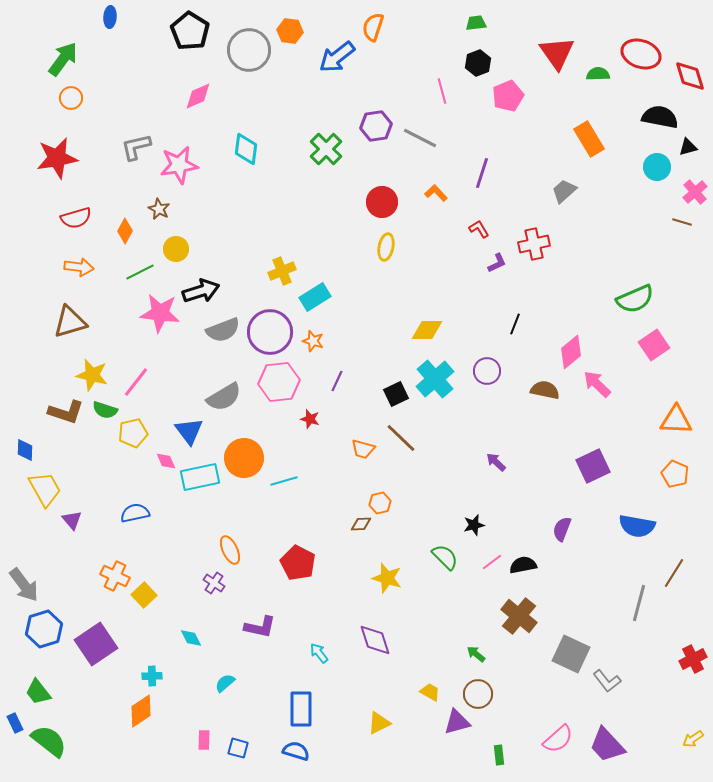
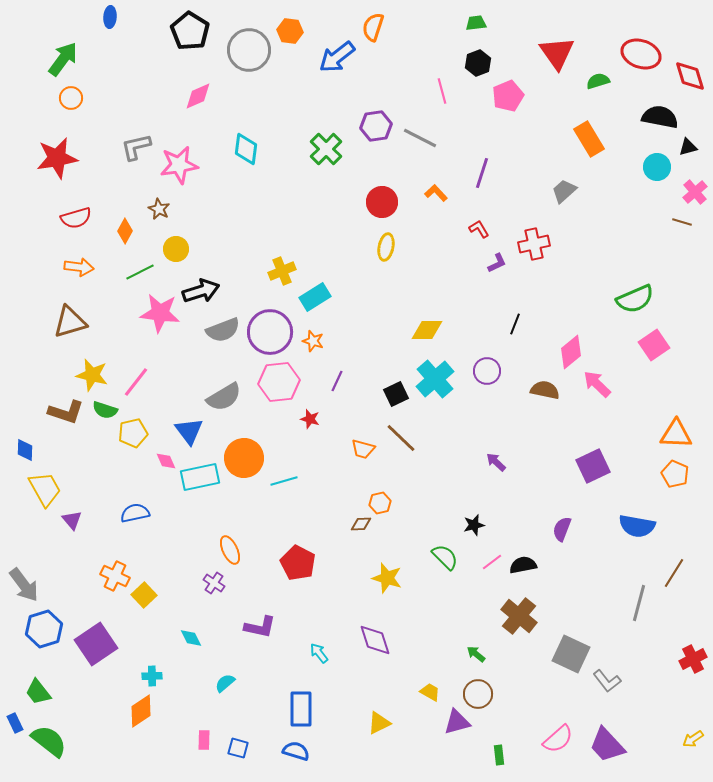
green semicircle at (598, 74): moved 7 px down; rotated 15 degrees counterclockwise
orange triangle at (676, 420): moved 14 px down
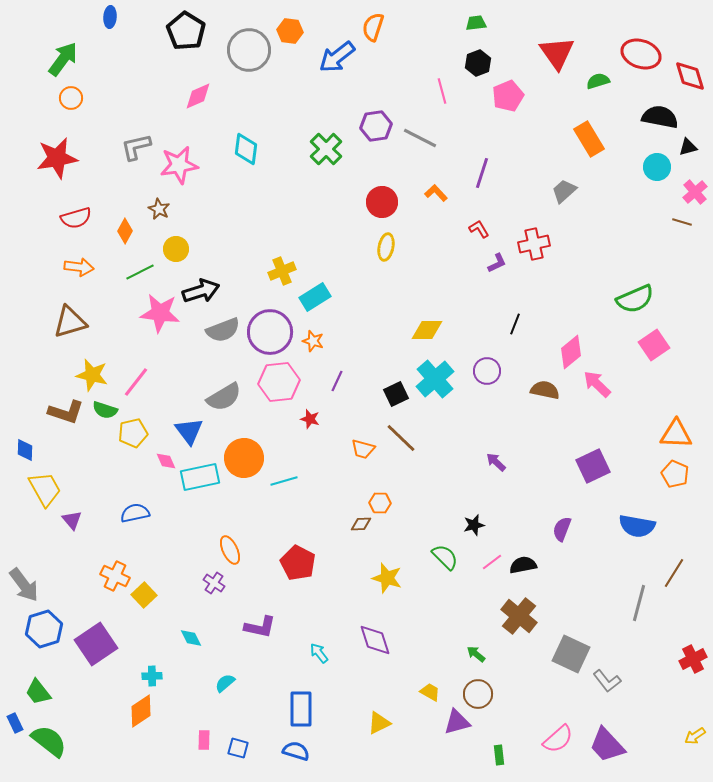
black pentagon at (190, 31): moved 4 px left
orange hexagon at (380, 503): rotated 15 degrees clockwise
yellow arrow at (693, 739): moved 2 px right, 3 px up
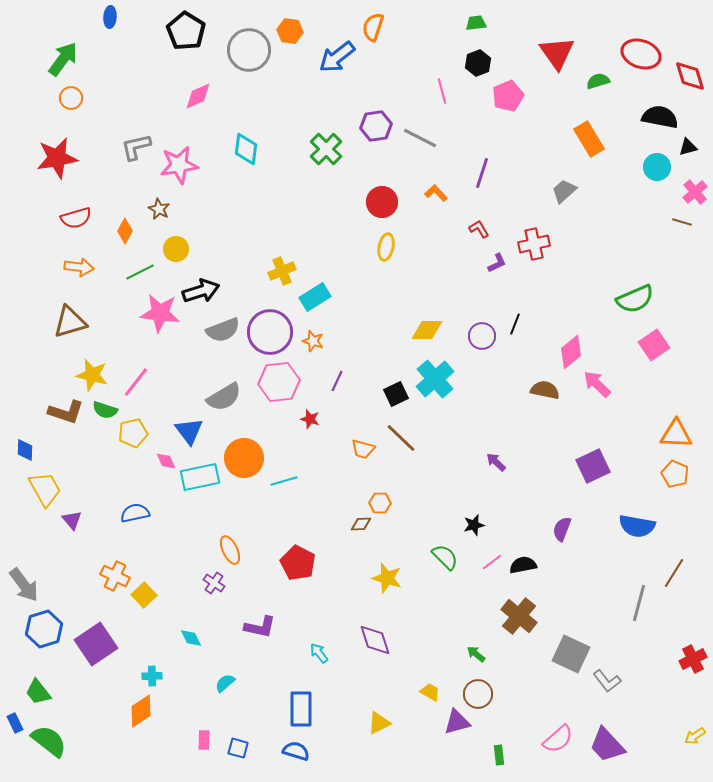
purple circle at (487, 371): moved 5 px left, 35 px up
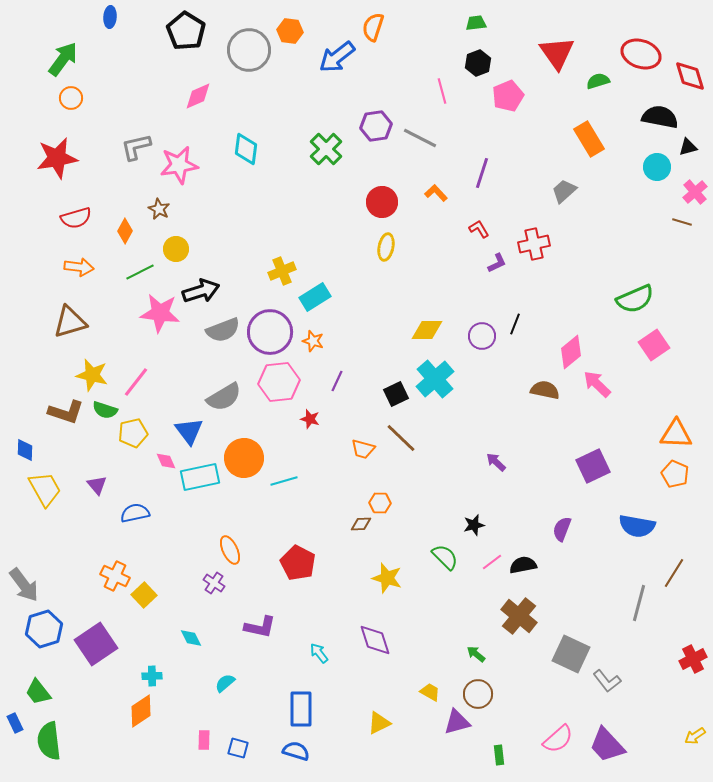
purple triangle at (72, 520): moved 25 px right, 35 px up
green semicircle at (49, 741): rotated 135 degrees counterclockwise
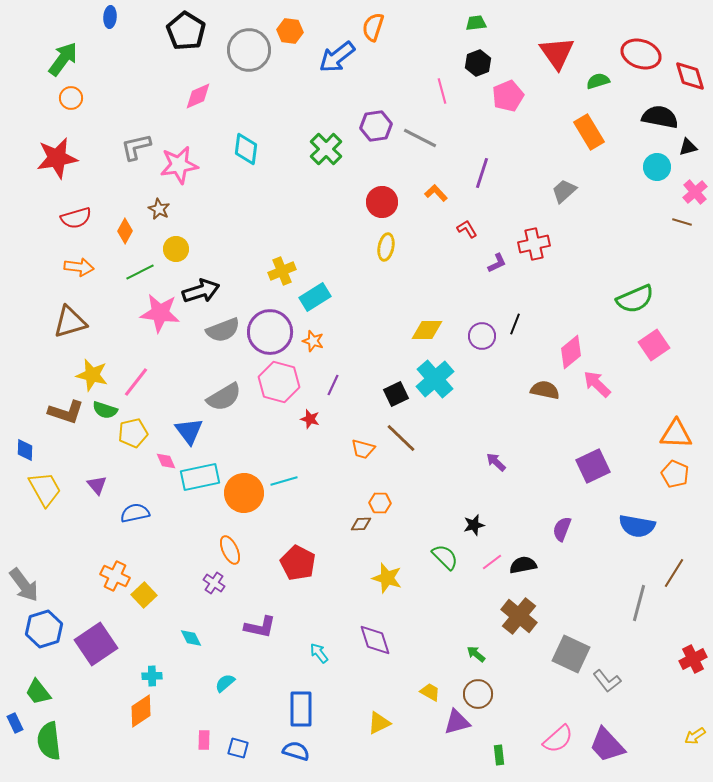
orange rectangle at (589, 139): moved 7 px up
red L-shape at (479, 229): moved 12 px left
purple line at (337, 381): moved 4 px left, 4 px down
pink hexagon at (279, 382): rotated 21 degrees clockwise
orange circle at (244, 458): moved 35 px down
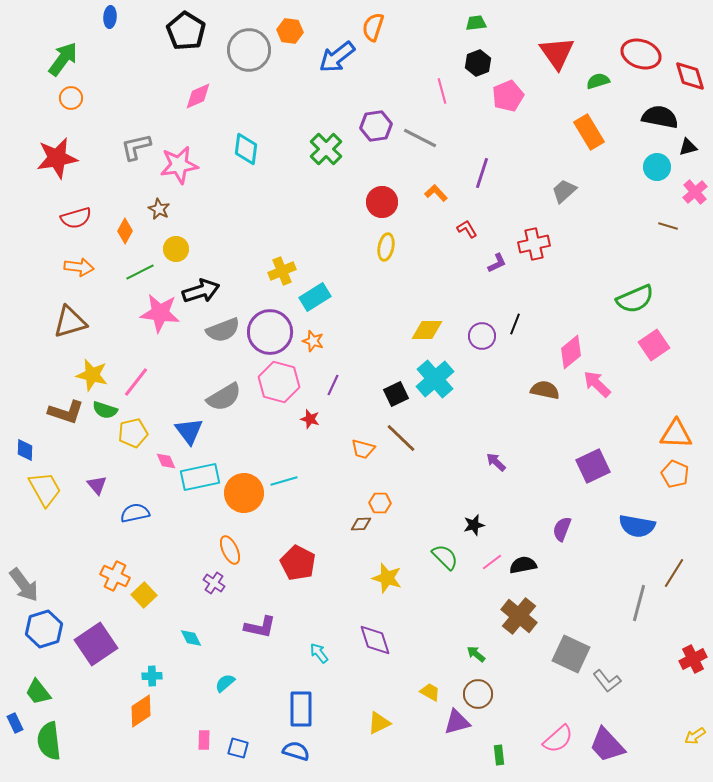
brown line at (682, 222): moved 14 px left, 4 px down
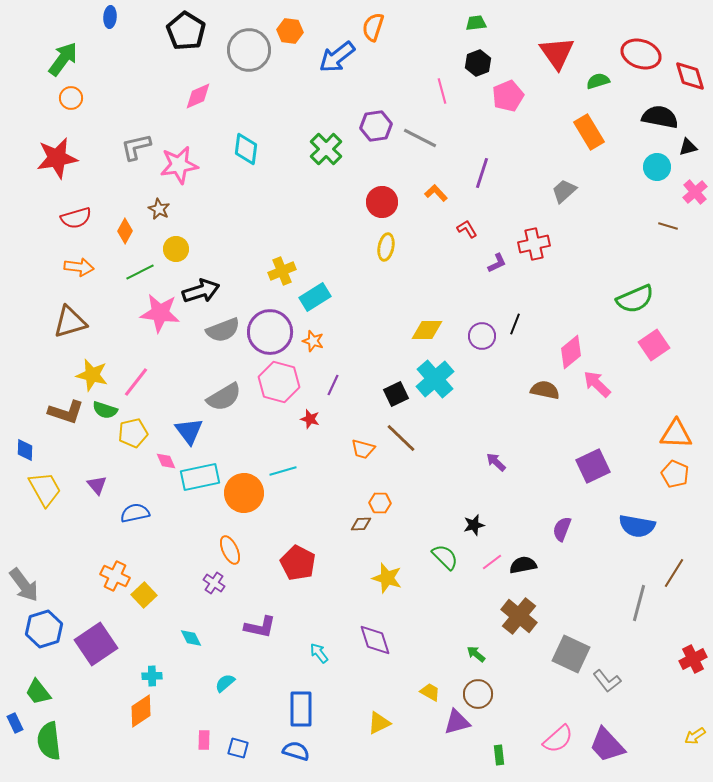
cyan line at (284, 481): moved 1 px left, 10 px up
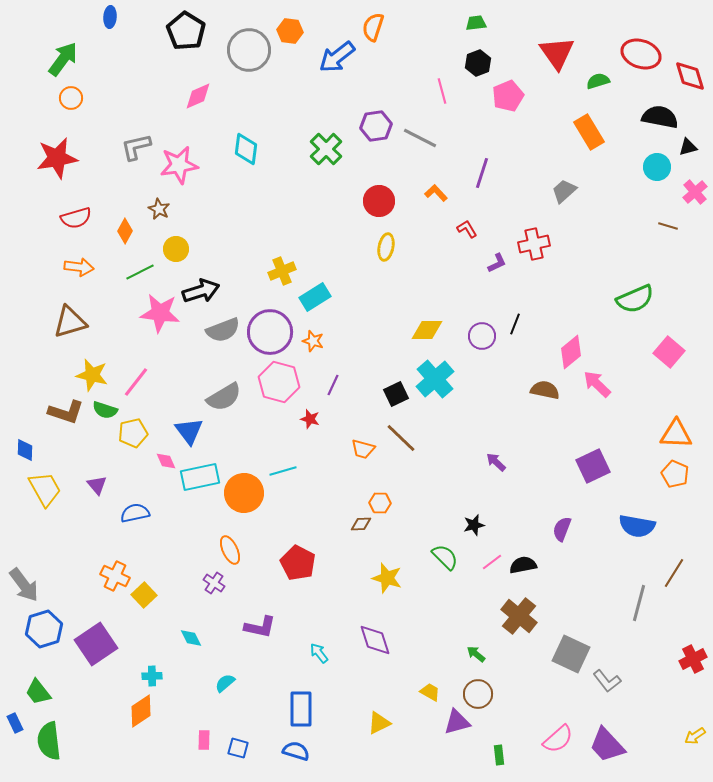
red circle at (382, 202): moved 3 px left, 1 px up
pink square at (654, 345): moved 15 px right, 7 px down; rotated 16 degrees counterclockwise
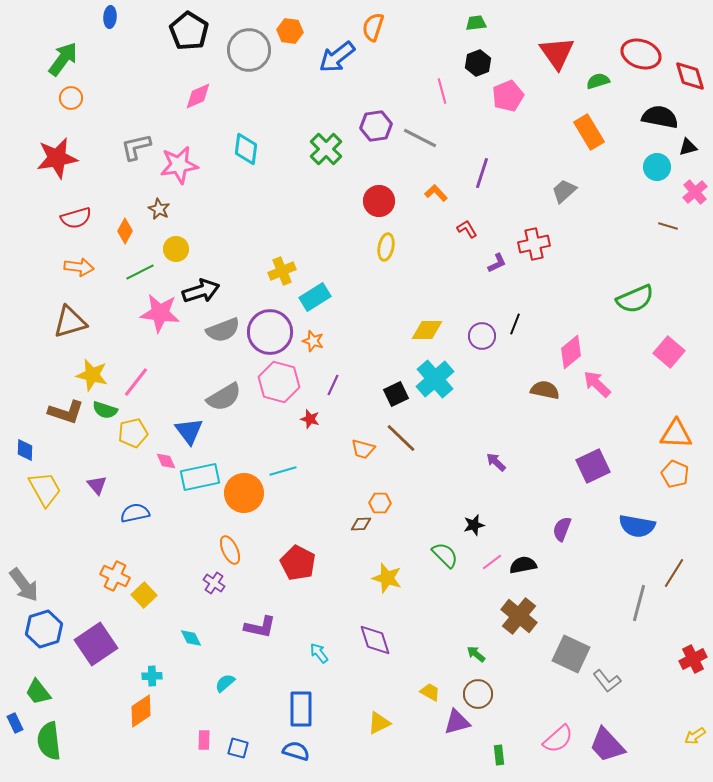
black pentagon at (186, 31): moved 3 px right
green semicircle at (445, 557): moved 2 px up
